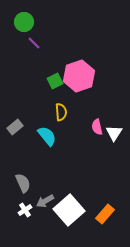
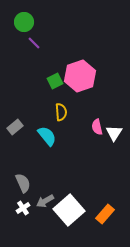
pink hexagon: moved 1 px right
white cross: moved 2 px left, 2 px up
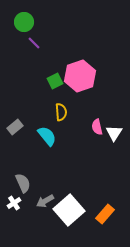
white cross: moved 9 px left, 5 px up
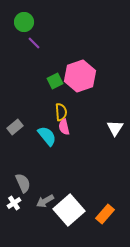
pink semicircle: moved 33 px left
white triangle: moved 1 px right, 5 px up
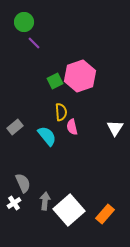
pink semicircle: moved 8 px right
gray arrow: rotated 126 degrees clockwise
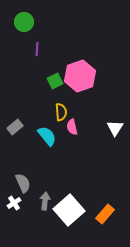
purple line: moved 3 px right, 6 px down; rotated 48 degrees clockwise
